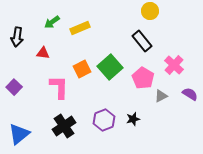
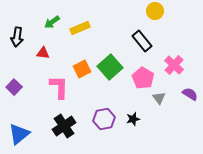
yellow circle: moved 5 px right
gray triangle: moved 2 px left, 2 px down; rotated 40 degrees counterclockwise
purple hexagon: moved 1 px up; rotated 10 degrees clockwise
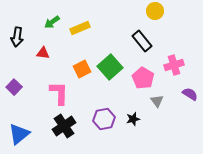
pink cross: rotated 30 degrees clockwise
pink L-shape: moved 6 px down
gray triangle: moved 2 px left, 3 px down
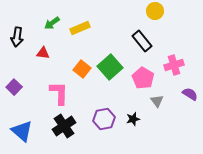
green arrow: moved 1 px down
orange square: rotated 24 degrees counterclockwise
blue triangle: moved 3 px right, 3 px up; rotated 40 degrees counterclockwise
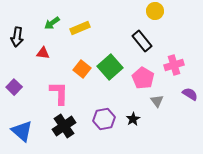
black star: rotated 16 degrees counterclockwise
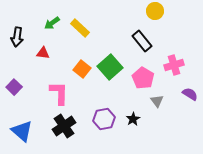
yellow rectangle: rotated 66 degrees clockwise
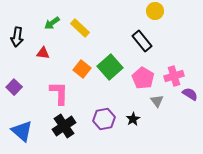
pink cross: moved 11 px down
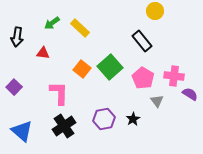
pink cross: rotated 24 degrees clockwise
